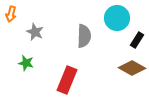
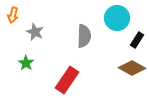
orange arrow: moved 2 px right, 1 px down
green star: rotated 21 degrees clockwise
red rectangle: rotated 12 degrees clockwise
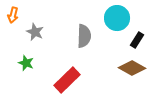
green star: rotated 14 degrees counterclockwise
red rectangle: rotated 12 degrees clockwise
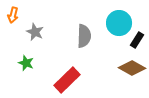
cyan circle: moved 2 px right, 5 px down
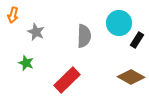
gray star: moved 1 px right
brown diamond: moved 1 px left, 9 px down
